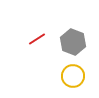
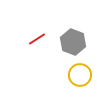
yellow circle: moved 7 px right, 1 px up
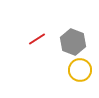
yellow circle: moved 5 px up
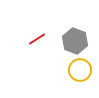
gray hexagon: moved 2 px right, 1 px up
